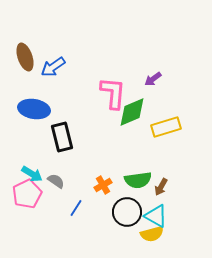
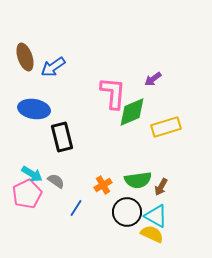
yellow semicircle: rotated 140 degrees counterclockwise
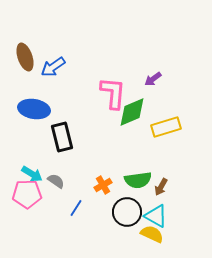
pink pentagon: rotated 24 degrees clockwise
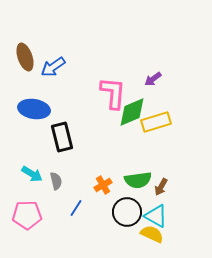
yellow rectangle: moved 10 px left, 5 px up
gray semicircle: rotated 42 degrees clockwise
pink pentagon: moved 21 px down
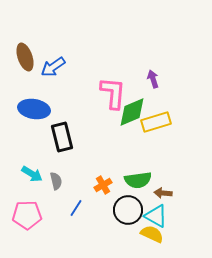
purple arrow: rotated 108 degrees clockwise
brown arrow: moved 2 px right, 6 px down; rotated 66 degrees clockwise
black circle: moved 1 px right, 2 px up
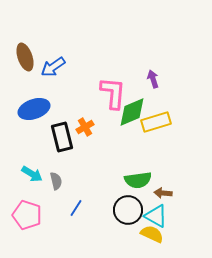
blue ellipse: rotated 28 degrees counterclockwise
orange cross: moved 18 px left, 58 px up
pink pentagon: rotated 20 degrees clockwise
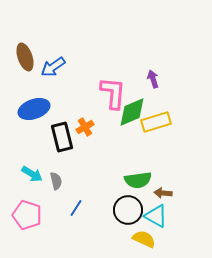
yellow semicircle: moved 8 px left, 5 px down
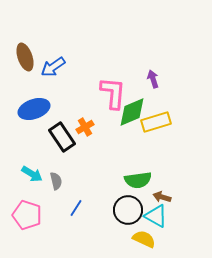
black rectangle: rotated 20 degrees counterclockwise
brown arrow: moved 1 px left, 4 px down; rotated 12 degrees clockwise
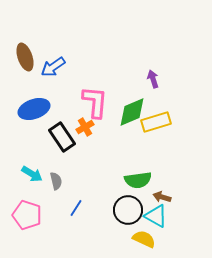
pink L-shape: moved 18 px left, 9 px down
